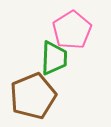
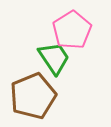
green trapezoid: rotated 36 degrees counterclockwise
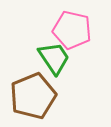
pink pentagon: rotated 27 degrees counterclockwise
